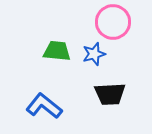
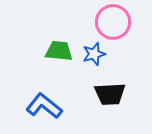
green trapezoid: moved 2 px right
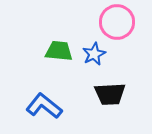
pink circle: moved 4 px right
blue star: rotated 10 degrees counterclockwise
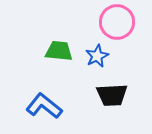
blue star: moved 3 px right, 2 px down
black trapezoid: moved 2 px right, 1 px down
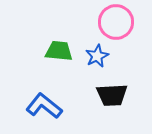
pink circle: moved 1 px left
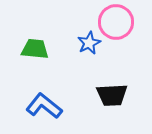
green trapezoid: moved 24 px left, 2 px up
blue star: moved 8 px left, 13 px up
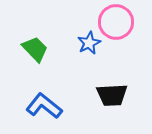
green trapezoid: rotated 40 degrees clockwise
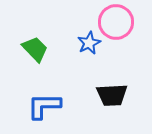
blue L-shape: rotated 39 degrees counterclockwise
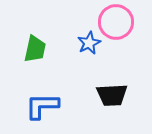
green trapezoid: rotated 56 degrees clockwise
blue L-shape: moved 2 px left
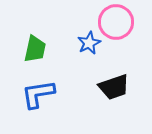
black trapezoid: moved 2 px right, 8 px up; rotated 16 degrees counterclockwise
blue L-shape: moved 4 px left, 12 px up; rotated 9 degrees counterclockwise
